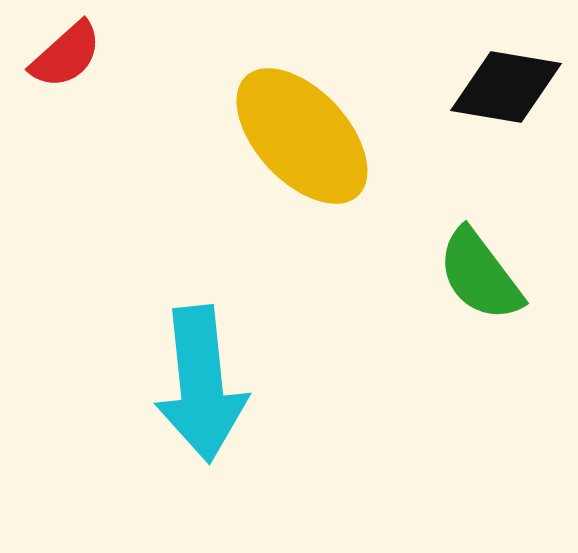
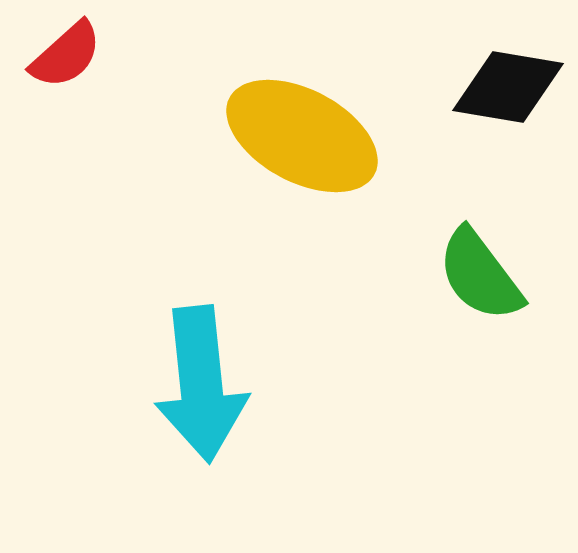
black diamond: moved 2 px right
yellow ellipse: rotated 19 degrees counterclockwise
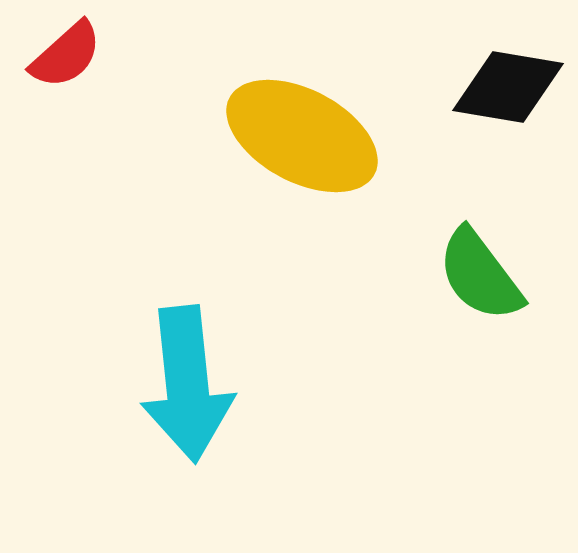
cyan arrow: moved 14 px left
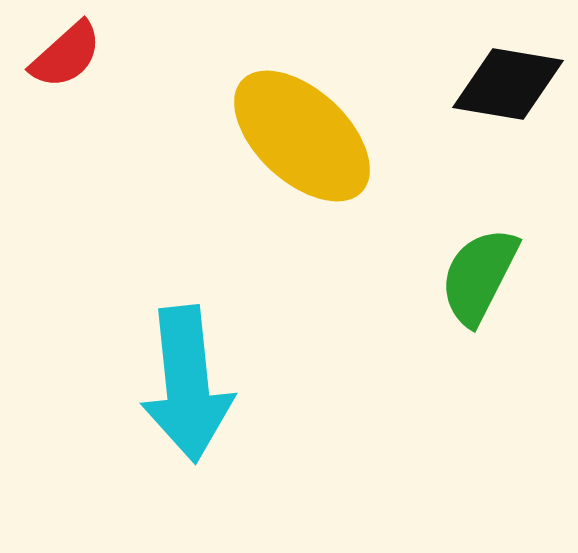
black diamond: moved 3 px up
yellow ellipse: rotated 15 degrees clockwise
green semicircle: moved 1 px left, 1 px down; rotated 64 degrees clockwise
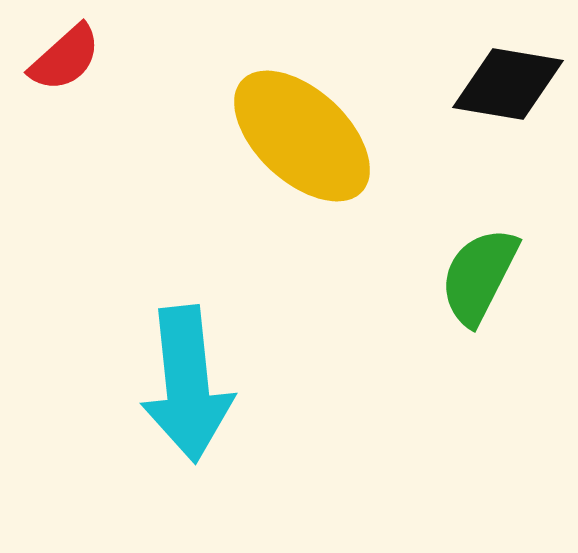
red semicircle: moved 1 px left, 3 px down
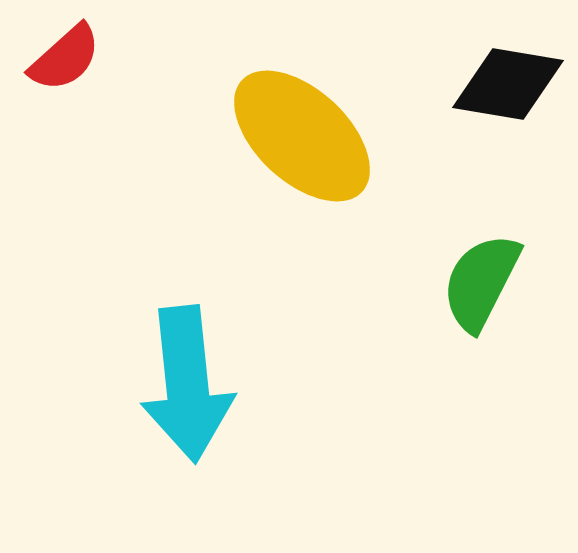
green semicircle: moved 2 px right, 6 px down
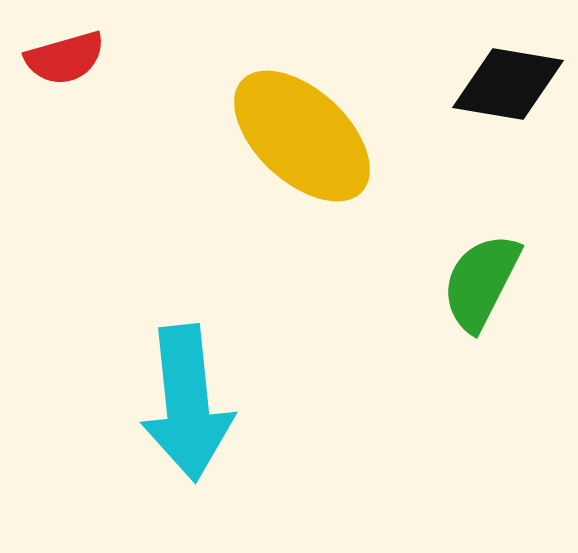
red semicircle: rotated 26 degrees clockwise
cyan arrow: moved 19 px down
